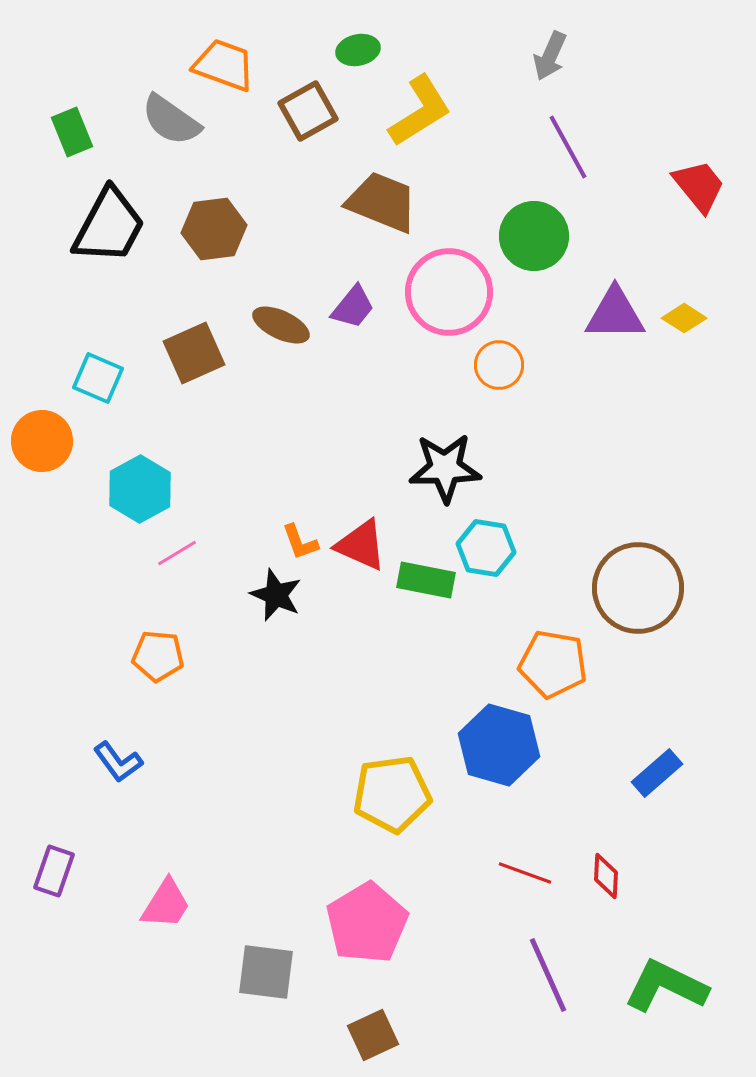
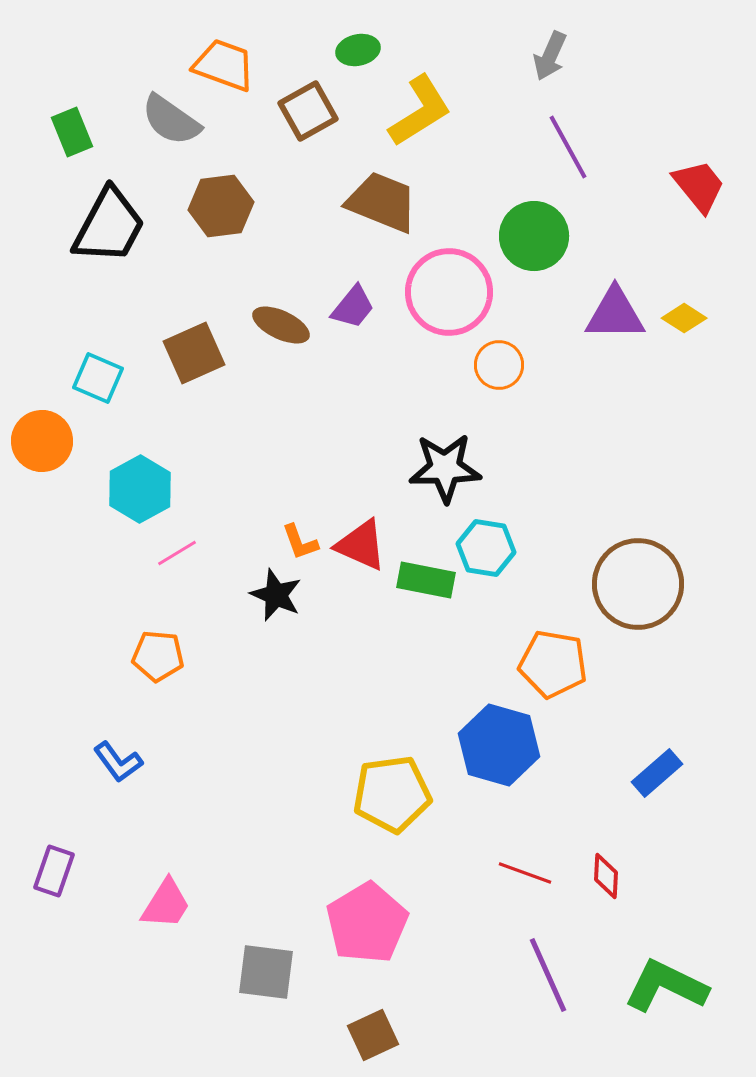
brown hexagon at (214, 229): moved 7 px right, 23 px up
brown circle at (638, 588): moved 4 px up
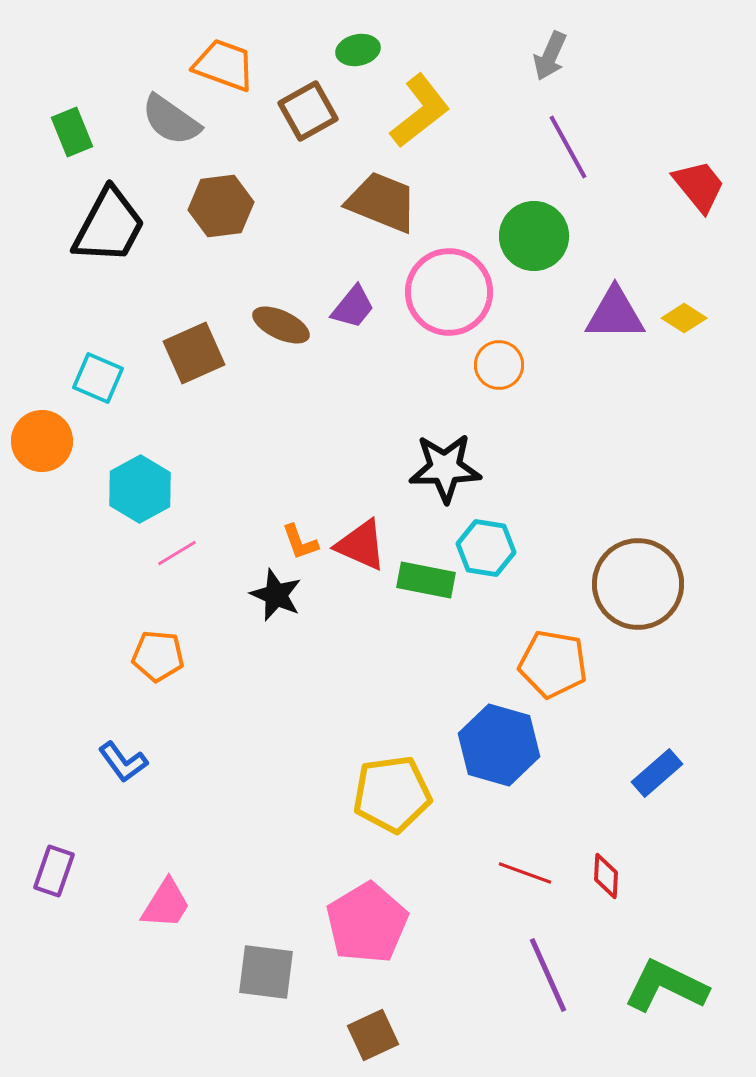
yellow L-shape at (420, 111): rotated 6 degrees counterclockwise
blue L-shape at (118, 762): moved 5 px right
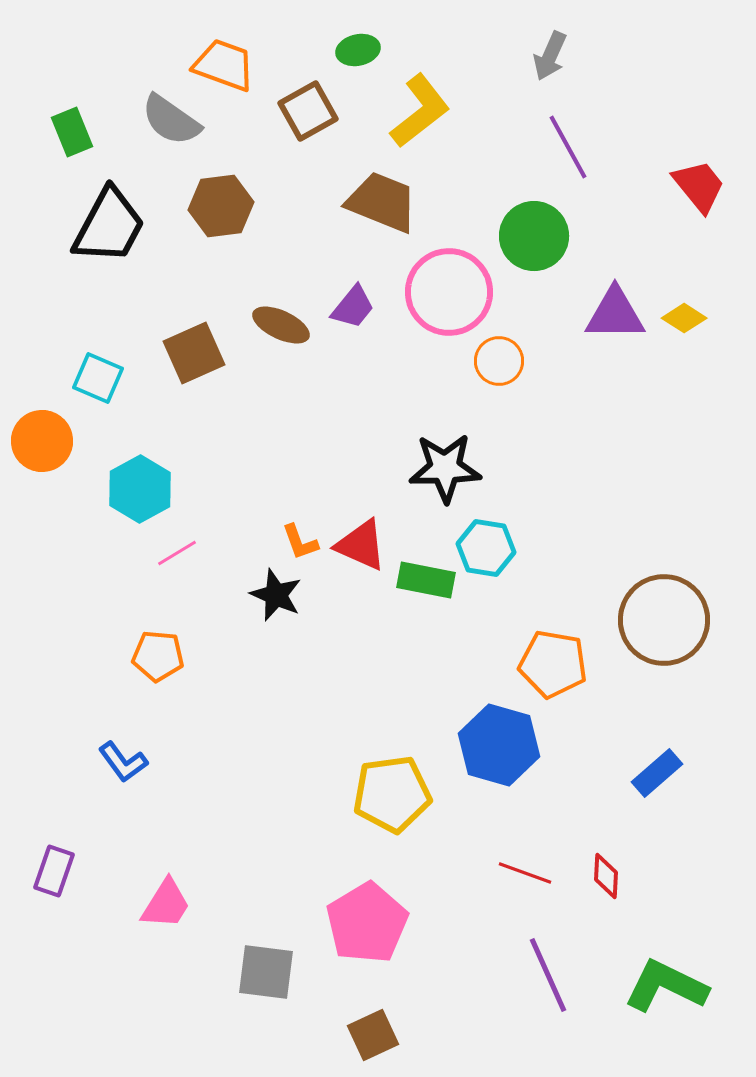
orange circle at (499, 365): moved 4 px up
brown circle at (638, 584): moved 26 px right, 36 px down
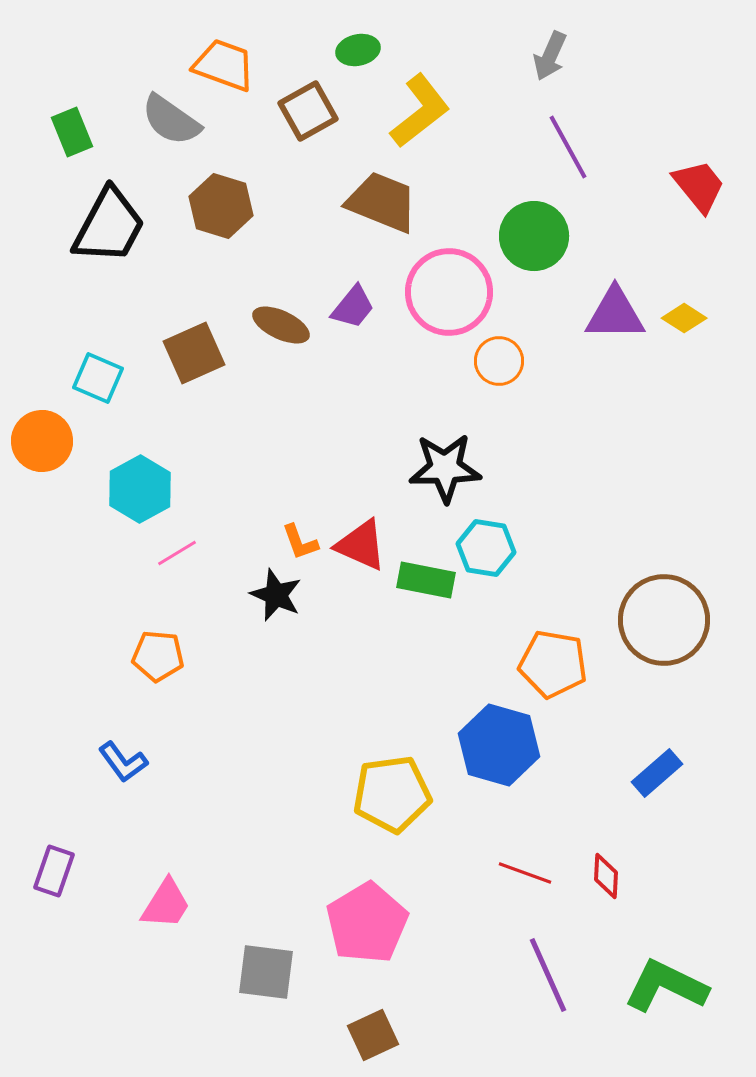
brown hexagon at (221, 206): rotated 24 degrees clockwise
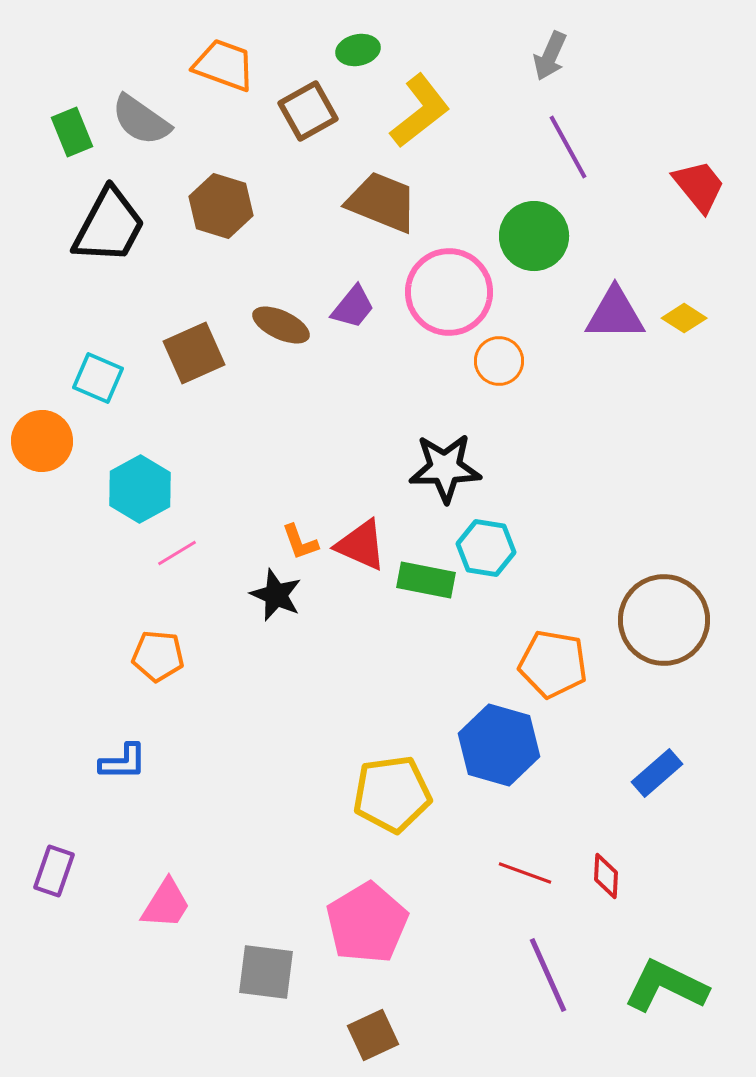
gray semicircle at (171, 120): moved 30 px left
blue L-shape at (123, 762): rotated 54 degrees counterclockwise
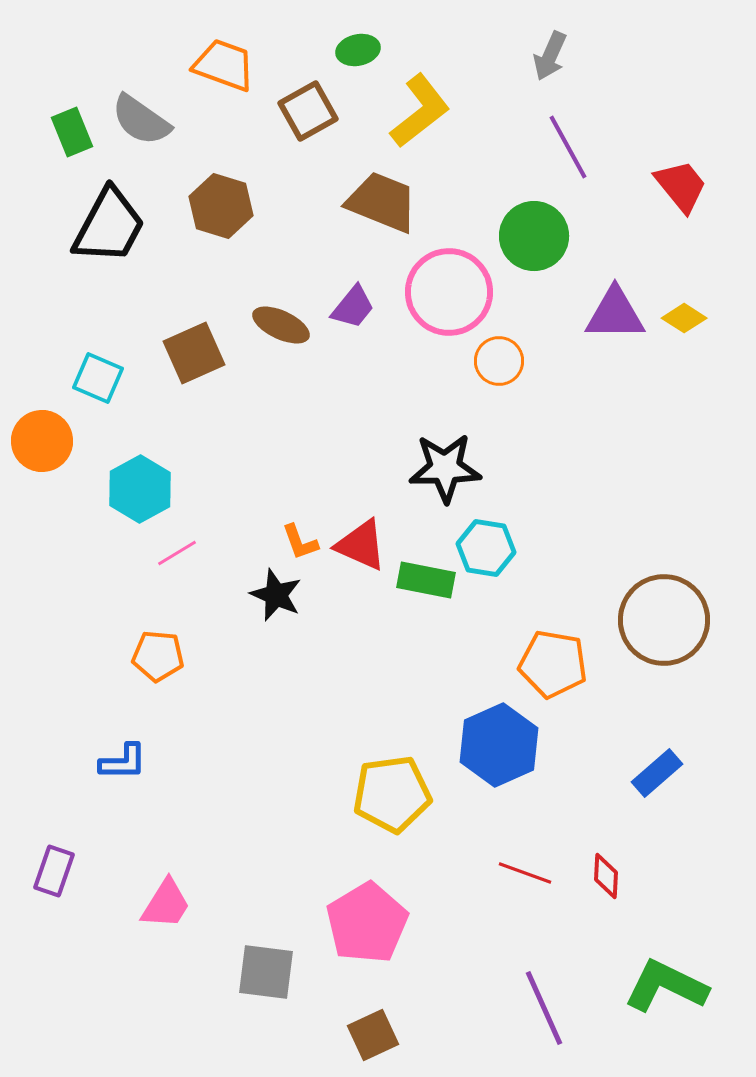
red trapezoid at (699, 186): moved 18 px left
blue hexagon at (499, 745): rotated 20 degrees clockwise
purple line at (548, 975): moved 4 px left, 33 px down
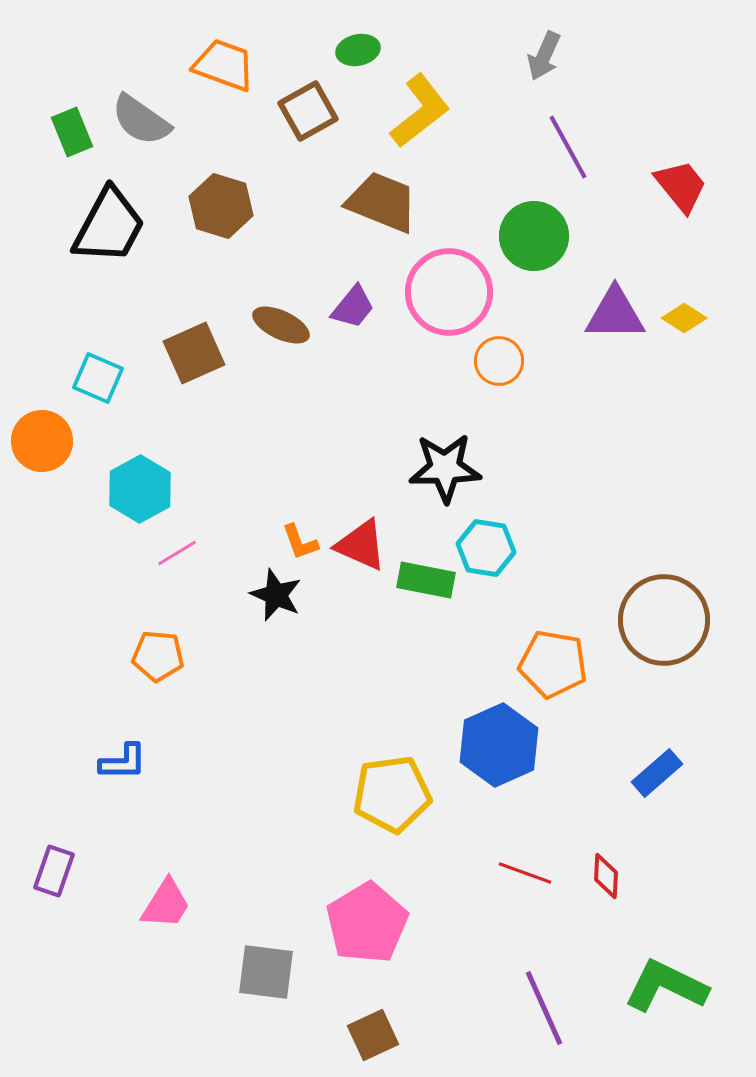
gray arrow at (550, 56): moved 6 px left
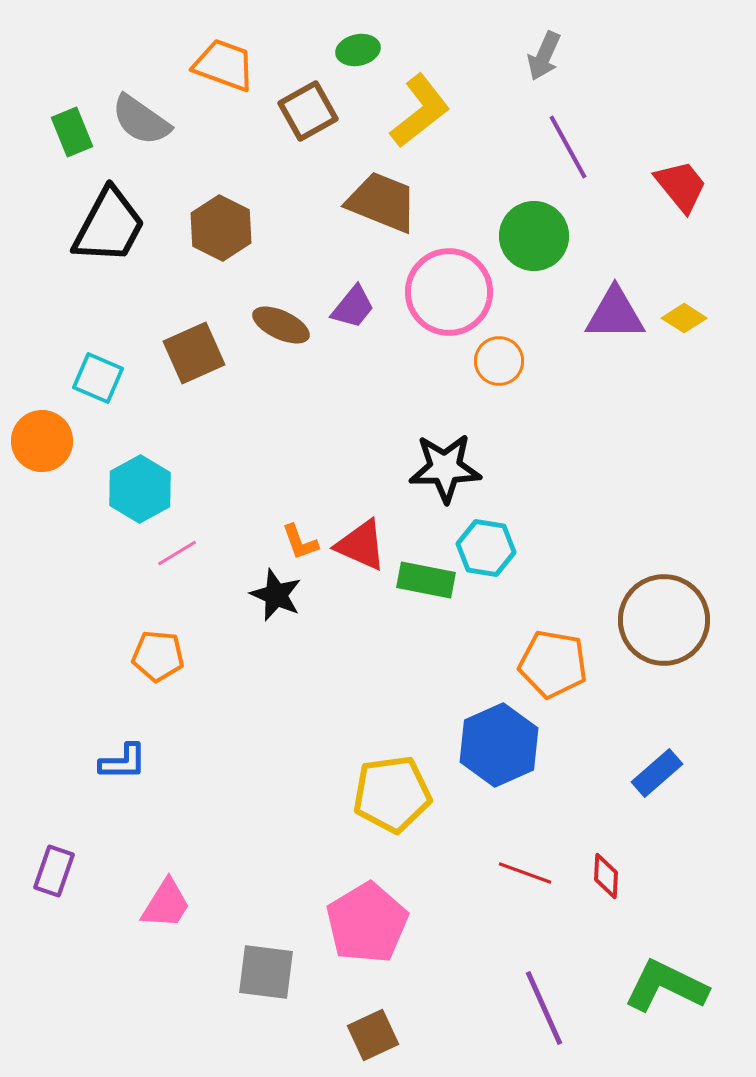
brown hexagon at (221, 206): moved 22 px down; rotated 10 degrees clockwise
